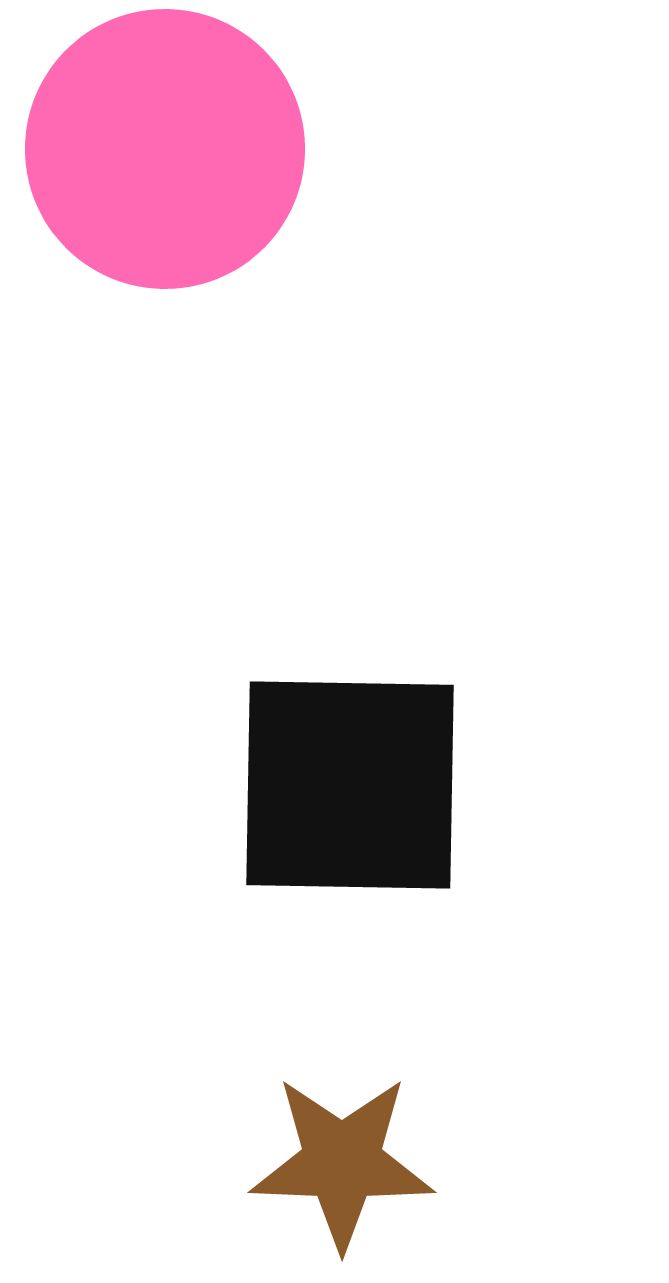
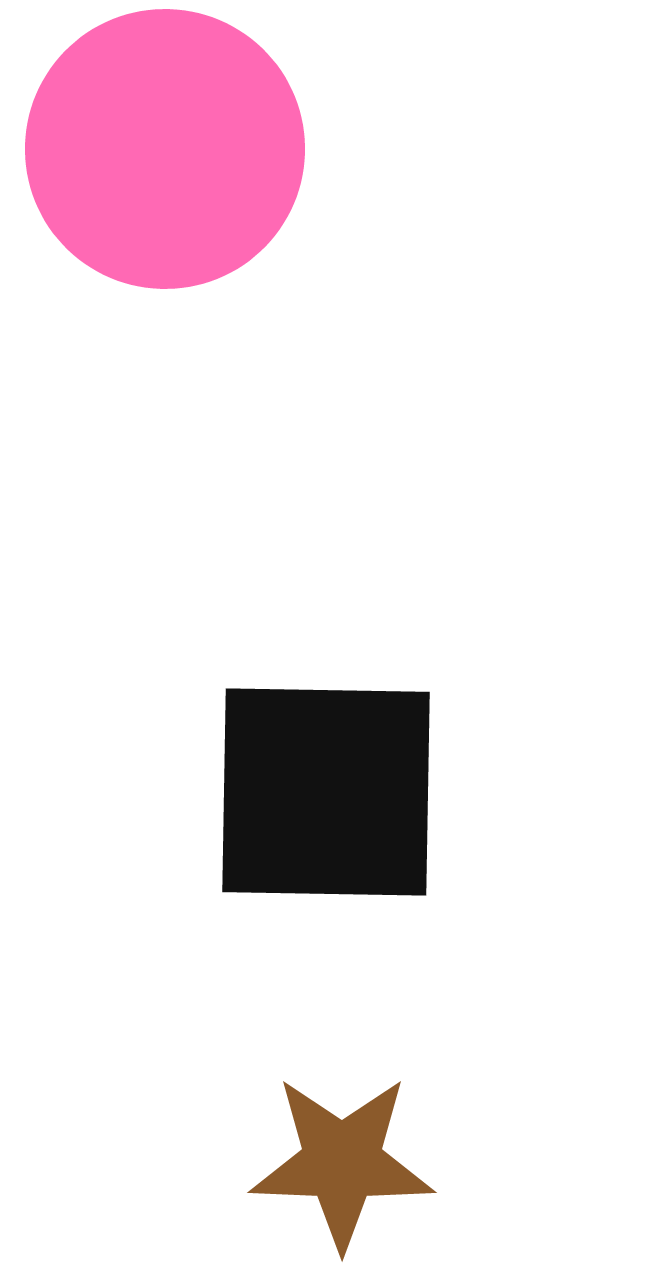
black square: moved 24 px left, 7 px down
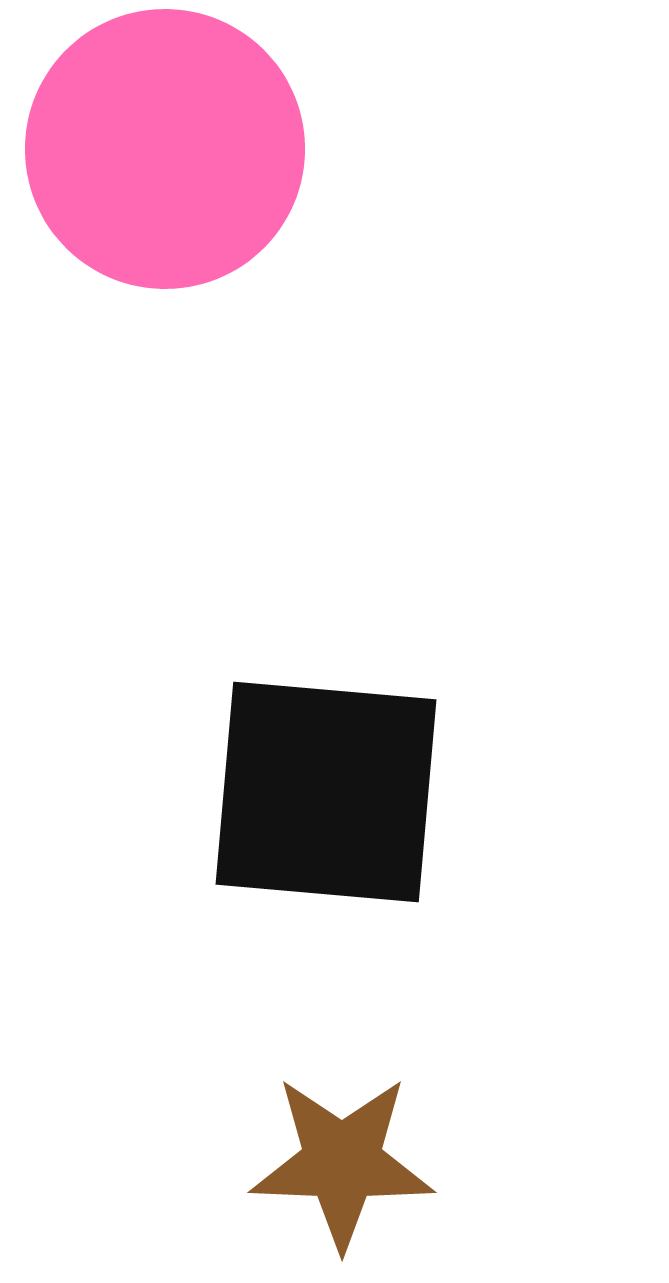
black square: rotated 4 degrees clockwise
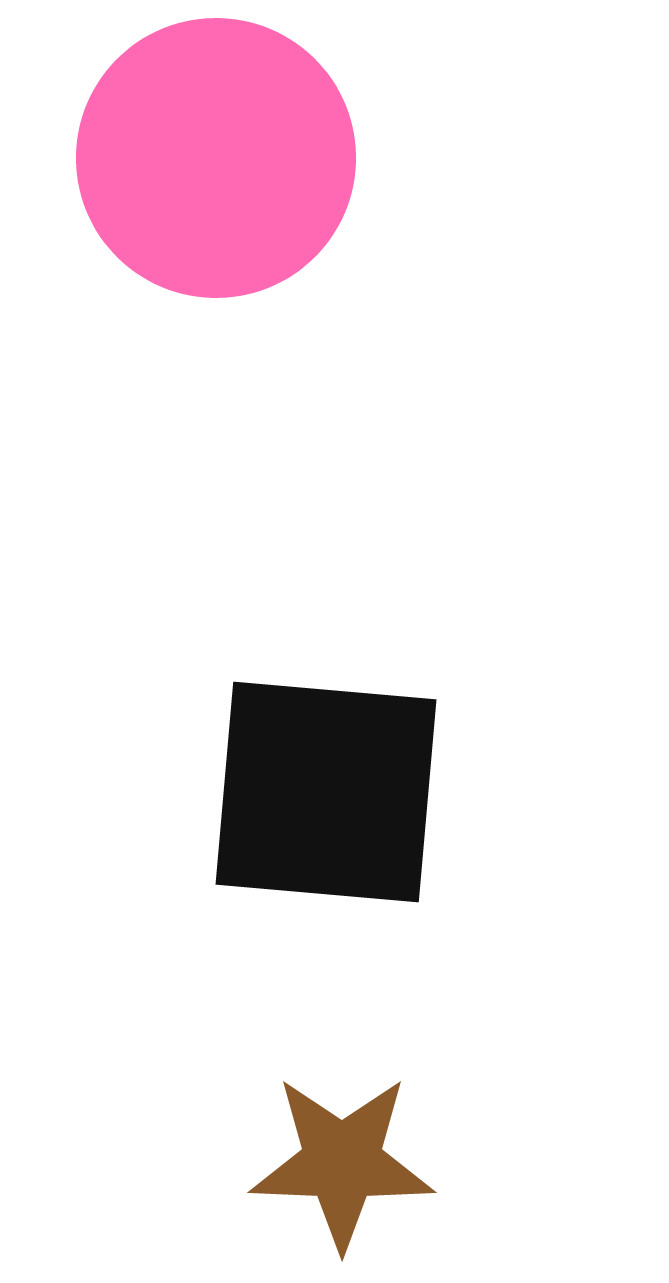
pink circle: moved 51 px right, 9 px down
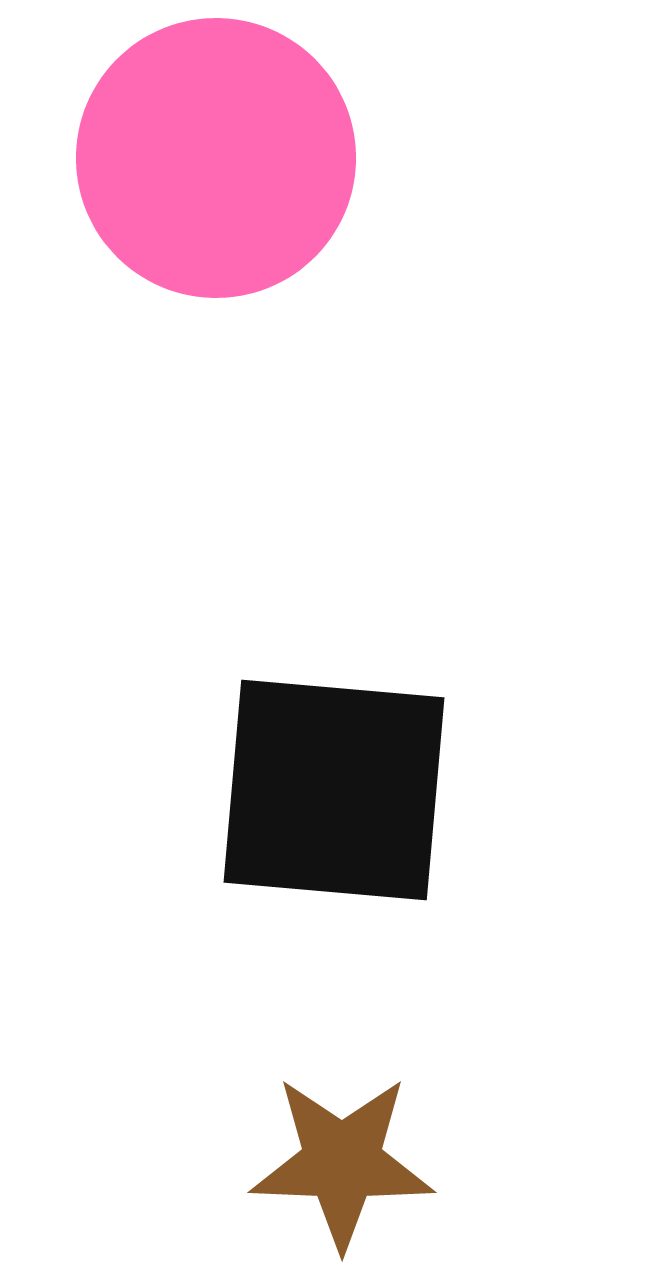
black square: moved 8 px right, 2 px up
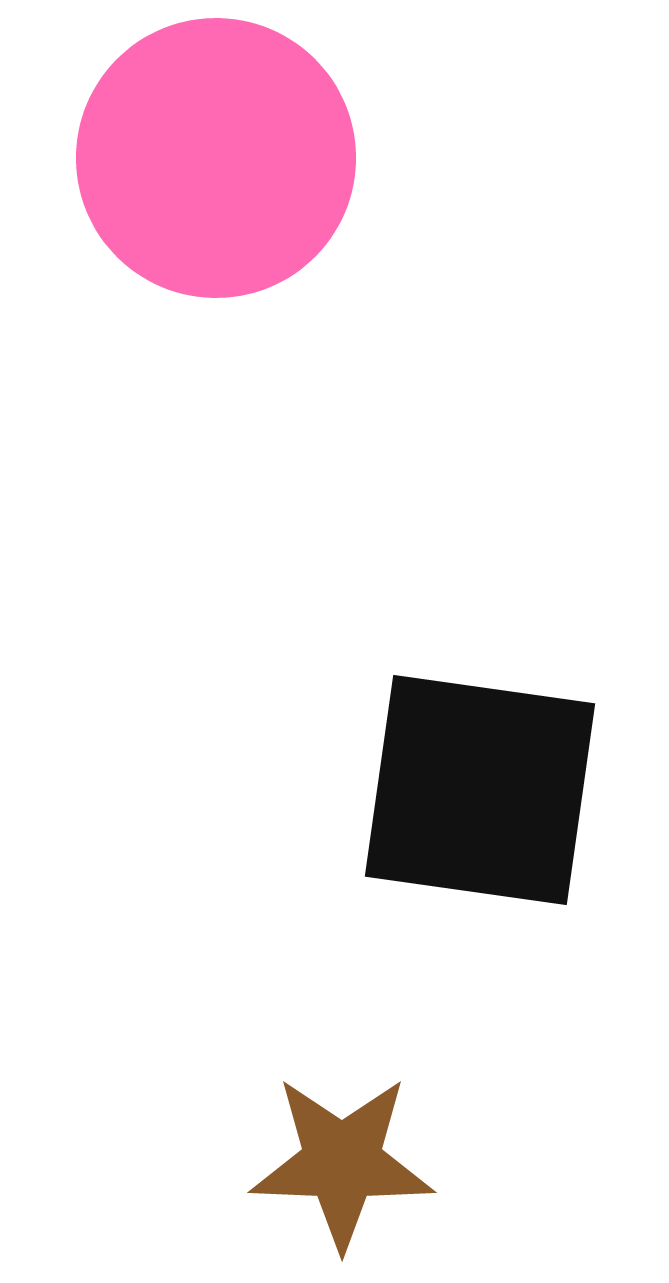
black square: moved 146 px right; rotated 3 degrees clockwise
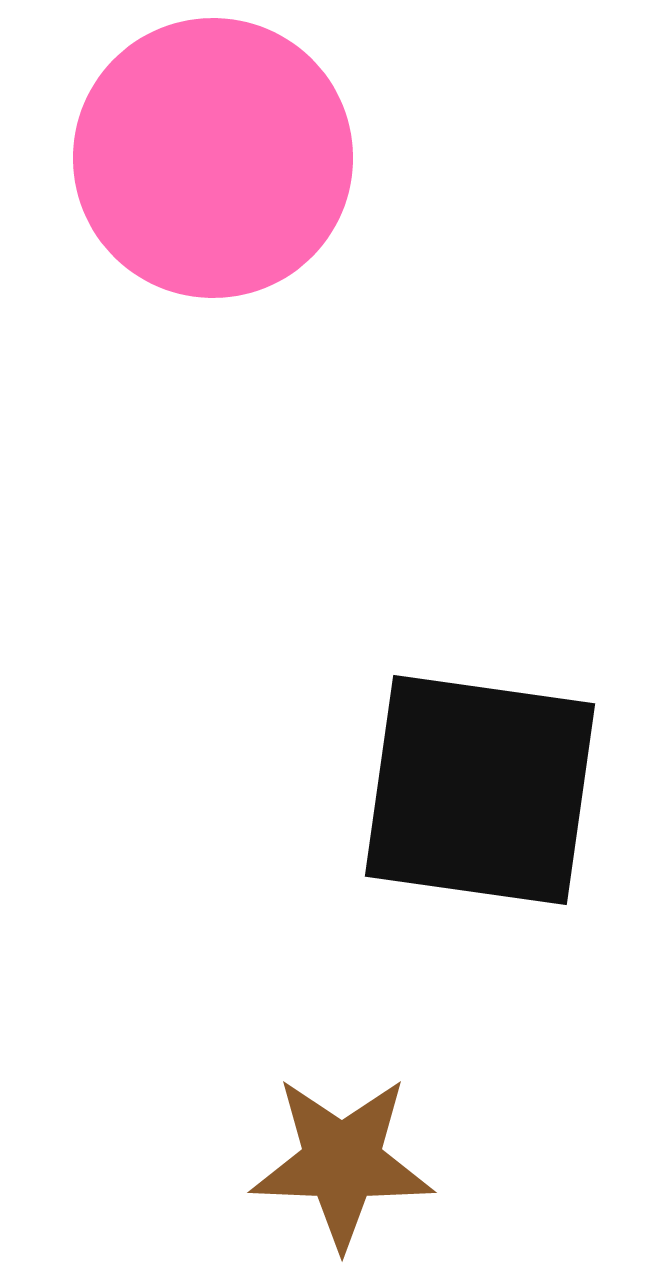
pink circle: moved 3 px left
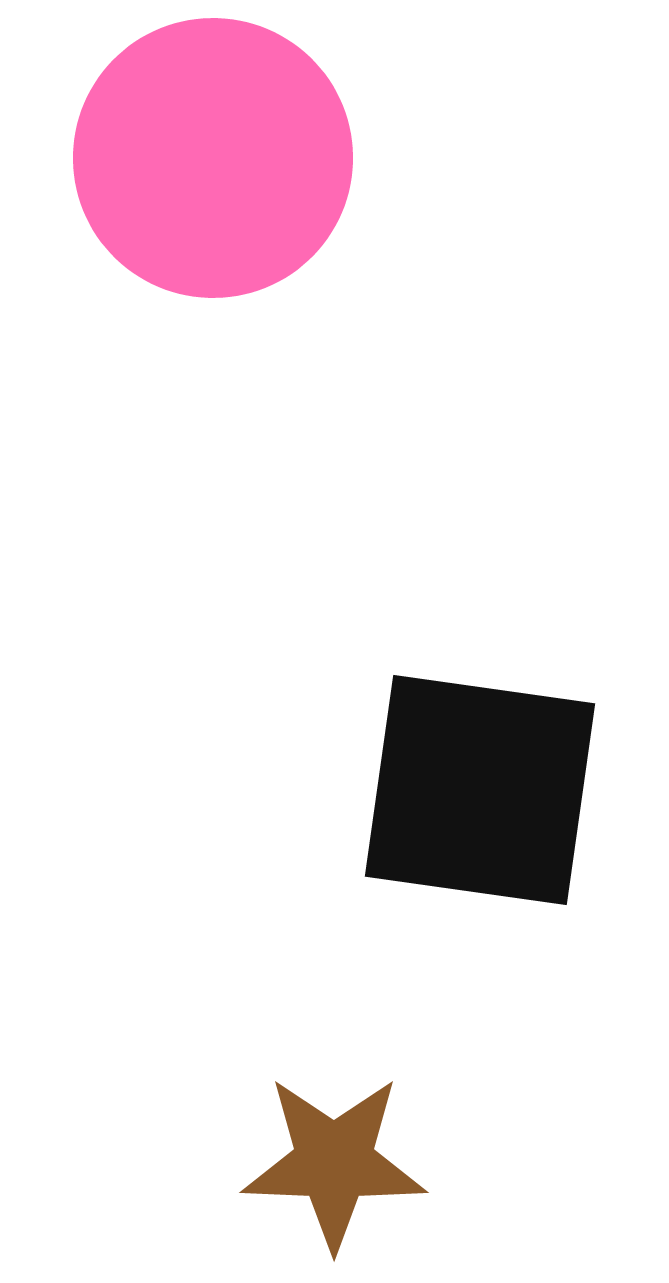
brown star: moved 8 px left
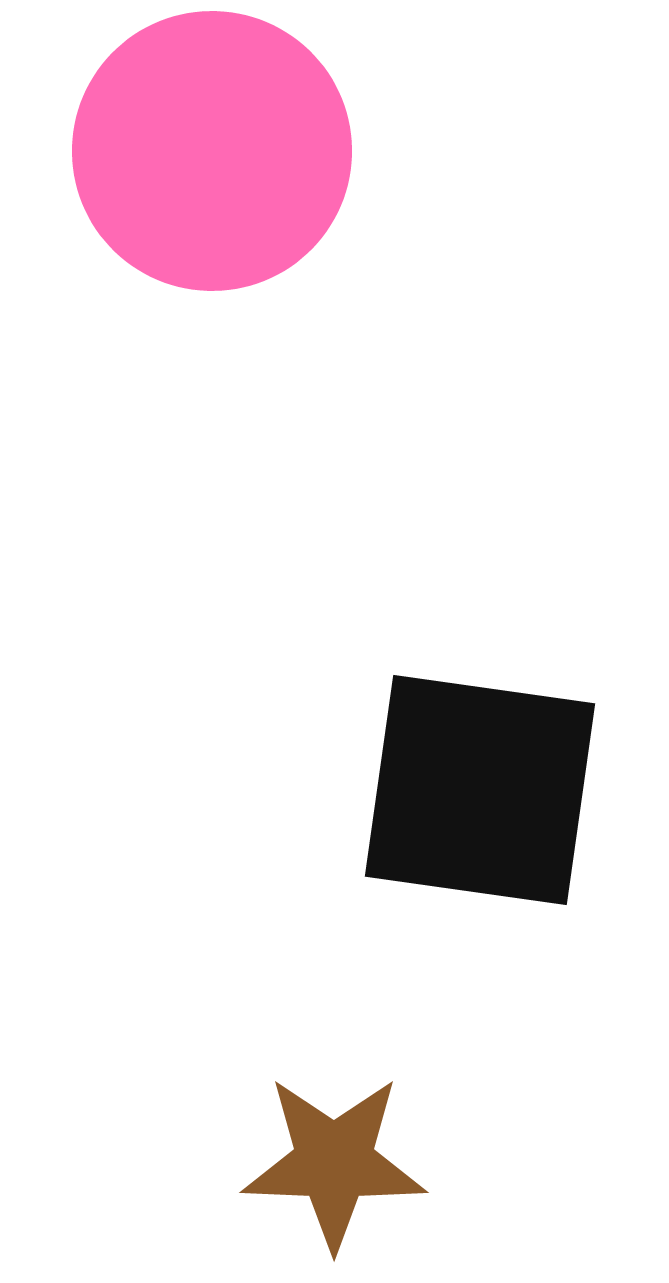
pink circle: moved 1 px left, 7 px up
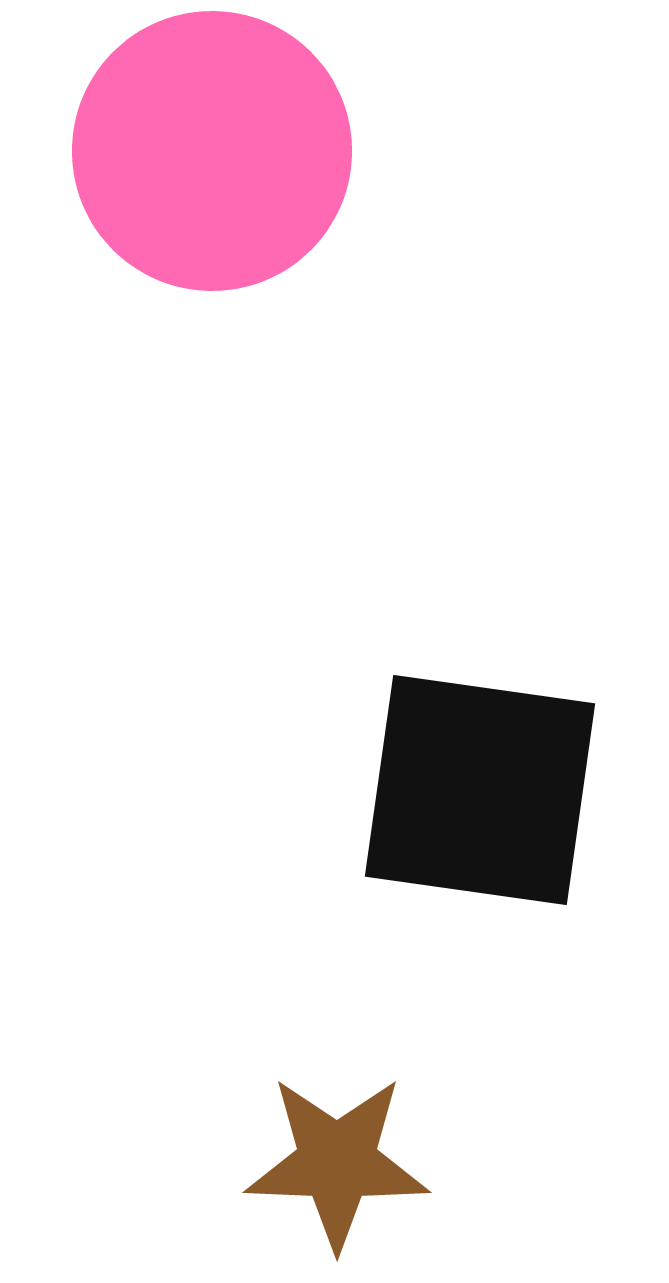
brown star: moved 3 px right
